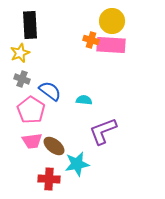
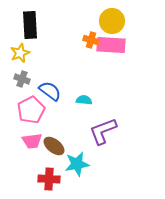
pink pentagon: rotated 12 degrees clockwise
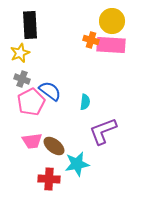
cyan semicircle: moved 1 px right, 2 px down; rotated 91 degrees clockwise
pink pentagon: moved 8 px up
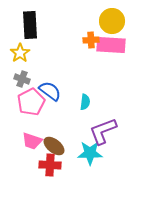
orange cross: rotated 21 degrees counterclockwise
yellow star: rotated 12 degrees counterclockwise
pink trapezoid: rotated 25 degrees clockwise
cyan star: moved 13 px right, 11 px up; rotated 10 degrees clockwise
red cross: moved 1 px right, 14 px up
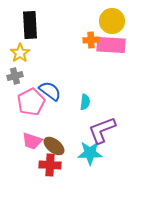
gray cross: moved 7 px left, 3 px up; rotated 35 degrees counterclockwise
purple L-shape: moved 1 px left, 1 px up
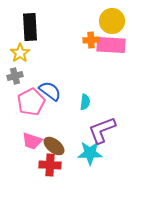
black rectangle: moved 2 px down
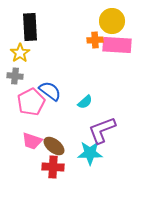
orange cross: moved 4 px right
pink rectangle: moved 6 px right
gray cross: rotated 21 degrees clockwise
cyan semicircle: rotated 42 degrees clockwise
red cross: moved 3 px right, 2 px down
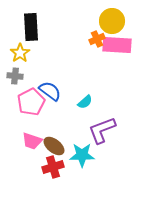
black rectangle: moved 1 px right
orange cross: moved 2 px right, 1 px up; rotated 21 degrees counterclockwise
cyan star: moved 8 px left, 2 px down
red cross: rotated 20 degrees counterclockwise
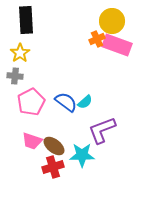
black rectangle: moved 5 px left, 7 px up
pink rectangle: rotated 16 degrees clockwise
blue semicircle: moved 16 px right, 11 px down
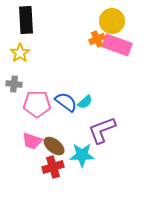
gray cross: moved 1 px left, 8 px down
pink pentagon: moved 6 px right, 2 px down; rotated 28 degrees clockwise
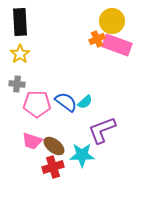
black rectangle: moved 6 px left, 2 px down
yellow star: moved 1 px down
gray cross: moved 3 px right
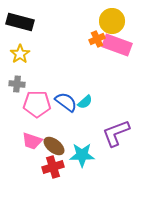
black rectangle: rotated 72 degrees counterclockwise
purple L-shape: moved 14 px right, 3 px down
